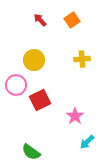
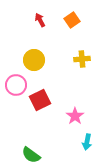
red arrow: rotated 16 degrees clockwise
cyan arrow: rotated 35 degrees counterclockwise
green semicircle: moved 3 px down
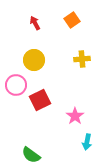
red arrow: moved 5 px left, 3 px down
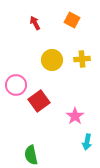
orange square: rotated 28 degrees counterclockwise
yellow circle: moved 18 px right
red square: moved 1 px left, 1 px down; rotated 10 degrees counterclockwise
green semicircle: rotated 42 degrees clockwise
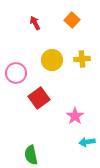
orange square: rotated 14 degrees clockwise
pink circle: moved 12 px up
red square: moved 3 px up
cyan arrow: rotated 70 degrees clockwise
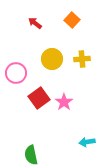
red arrow: rotated 24 degrees counterclockwise
yellow circle: moved 1 px up
pink star: moved 11 px left, 14 px up
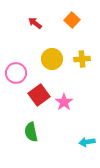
red square: moved 3 px up
green semicircle: moved 23 px up
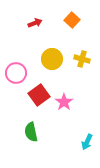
red arrow: rotated 120 degrees clockwise
yellow cross: rotated 21 degrees clockwise
cyan arrow: rotated 56 degrees counterclockwise
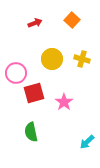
red square: moved 5 px left, 2 px up; rotated 20 degrees clockwise
cyan arrow: rotated 21 degrees clockwise
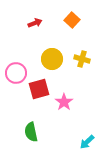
red square: moved 5 px right, 4 px up
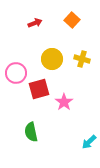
cyan arrow: moved 2 px right
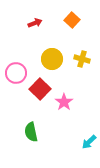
red square: moved 1 px right; rotated 30 degrees counterclockwise
